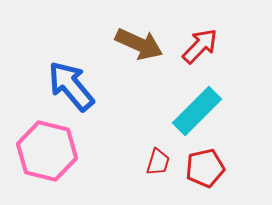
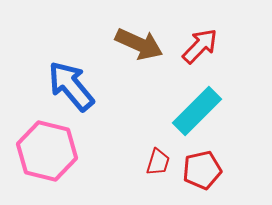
red pentagon: moved 3 px left, 2 px down
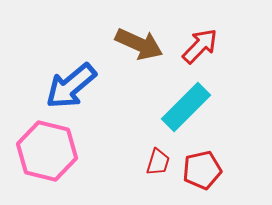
blue arrow: rotated 90 degrees counterclockwise
cyan rectangle: moved 11 px left, 4 px up
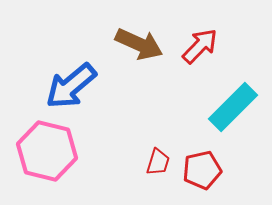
cyan rectangle: moved 47 px right
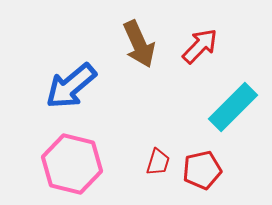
brown arrow: rotated 42 degrees clockwise
pink hexagon: moved 25 px right, 13 px down
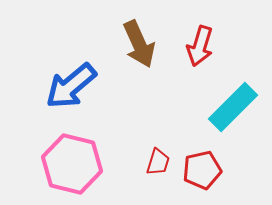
red arrow: rotated 153 degrees clockwise
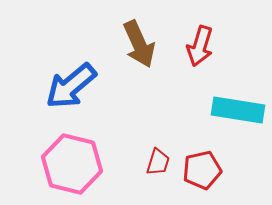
cyan rectangle: moved 5 px right, 3 px down; rotated 54 degrees clockwise
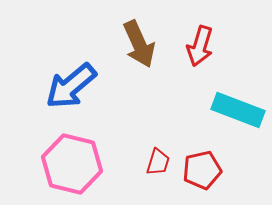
cyan rectangle: rotated 12 degrees clockwise
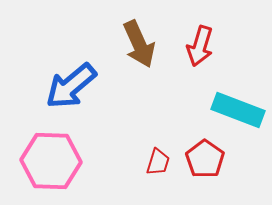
pink hexagon: moved 21 px left, 3 px up; rotated 12 degrees counterclockwise
red pentagon: moved 3 px right, 11 px up; rotated 24 degrees counterclockwise
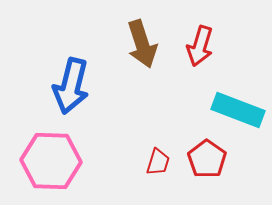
brown arrow: moved 3 px right; rotated 6 degrees clockwise
blue arrow: rotated 36 degrees counterclockwise
red pentagon: moved 2 px right
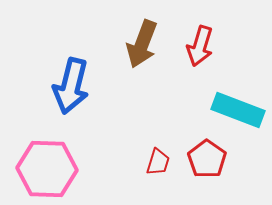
brown arrow: rotated 39 degrees clockwise
pink hexagon: moved 4 px left, 8 px down
